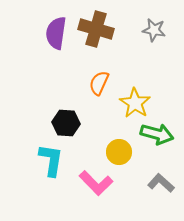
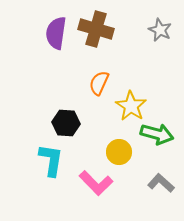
gray star: moved 6 px right; rotated 15 degrees clockwise
yellow star: moved 4 px left, 3 px down
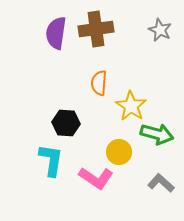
brown cross: rotated 24 degrees counterclockwise
orange semicircle: rotated 20 degrees counterclockwise
pink L-shape: moved 5 px up; rotated 12 degrees counterclockwise
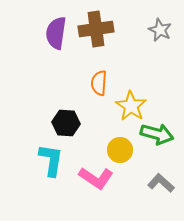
yellow circle: moved 1 px right, 2 px up
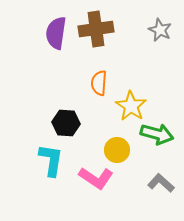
yellow circle: moved 3 px left
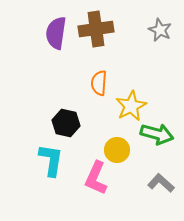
yellow star: rotated 12 degrees clockwise
black hexagon: rotated 8 degrees clockwise
pink L-shape: rotated 80 degrees clockwise
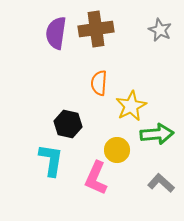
black hexagon: moved 2 px right, 1 px down
green arrow: rotated 20 degrees counterclockwise
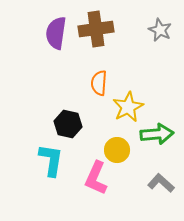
yellow star: moved 3 px left, 1 px down
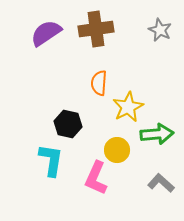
purple semicircle: moved 10 px left; rotated 48 degrees clockwise
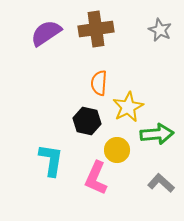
black hexagon: moved 19 px right, 3 px up
